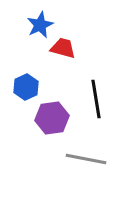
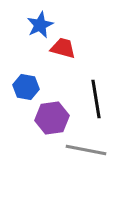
blue hexagon: rotated 25 degrees counterclockwise
gray line: moved 9 px up
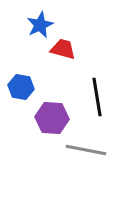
red trapezoid: moved 1 px down
blue hexagon: moved 5 px left
black line: moved 1 px right, 2 px up
purple hexagon: rotated 12 degrees clockwise
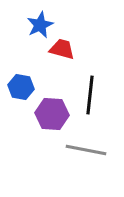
red trapezoid: moved 1 px left
black line: moved 7 px left, 2 px up; rotated 15 degrees clockwise
purple hexagon: moved 4 px up
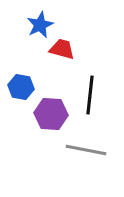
purple hexagon: moved 1 px left
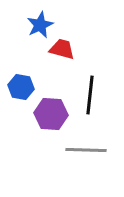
gray line: rotated 9 degrees counterclockwise
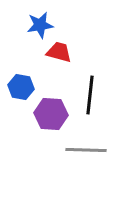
blue star: rotated 16 degrees clockwise
red trapezoid: moved 3 px left, 3 px down
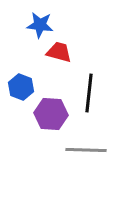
blue star: rotated 16 degrees clockwise
blue hexagon: rotated 10 degrees clockwise
black line: moved 1 px left, 2 px up
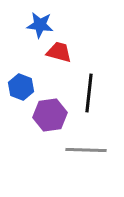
purple hexagon: moved 1 px left, 1 px down; rotated 12 degrees counterclockwise
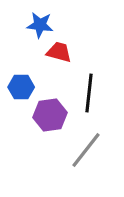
blue hexagon: rotated 20 degrees counterclockwise
gray line: rotated 54 degrees counterclockwise
